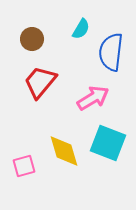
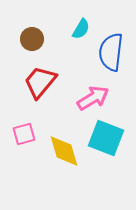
cyan square: moved 2 px left, 5 px up
pink square: moved 32 px up
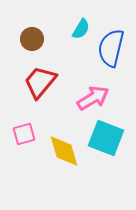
blue semicircle: moved 4 px up; rotated 6 degrees clockwise
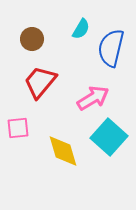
pink square: moved 6 px left, 6 px up; rotated 10 degrees clockwise
cyan square: moved 3 px right, 1 px up; rotated 21 degrees clockwise
yellow diamond: moved 1 px left
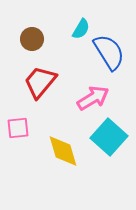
blue semicircle: moved 2 px left, 4 px down; rotated 135 degrees clockwise
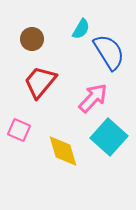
pink arrow: rotated 16 degrees counterclockwise
pink square: moved 1 px right, 2 px down; rotated 30 degrees clockwise
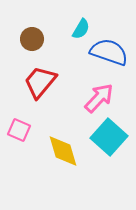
blue semicircle: rotated 39 degrees counterclockwise
pink arrow: moved 6 px right
